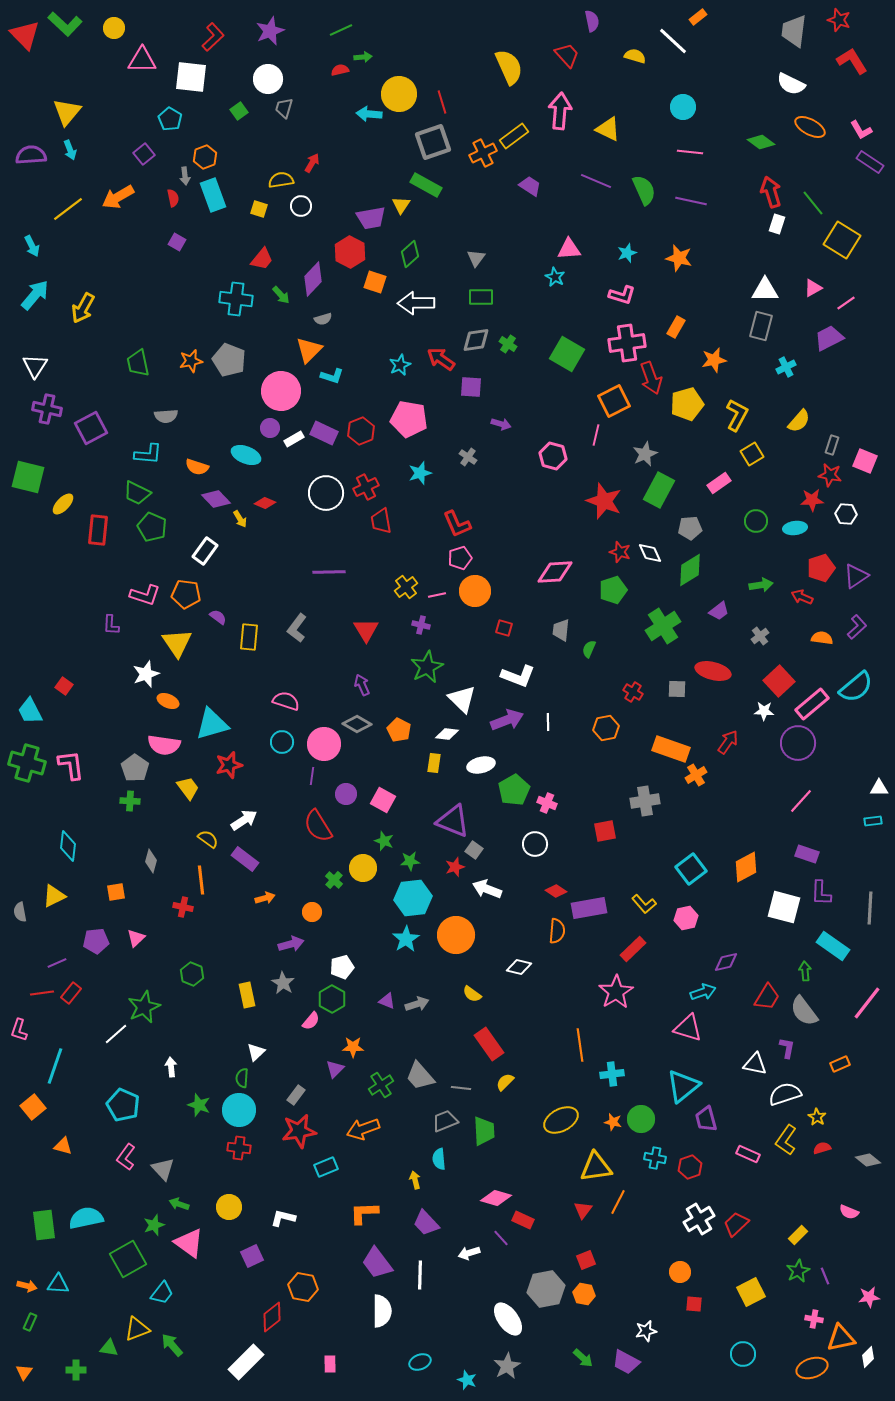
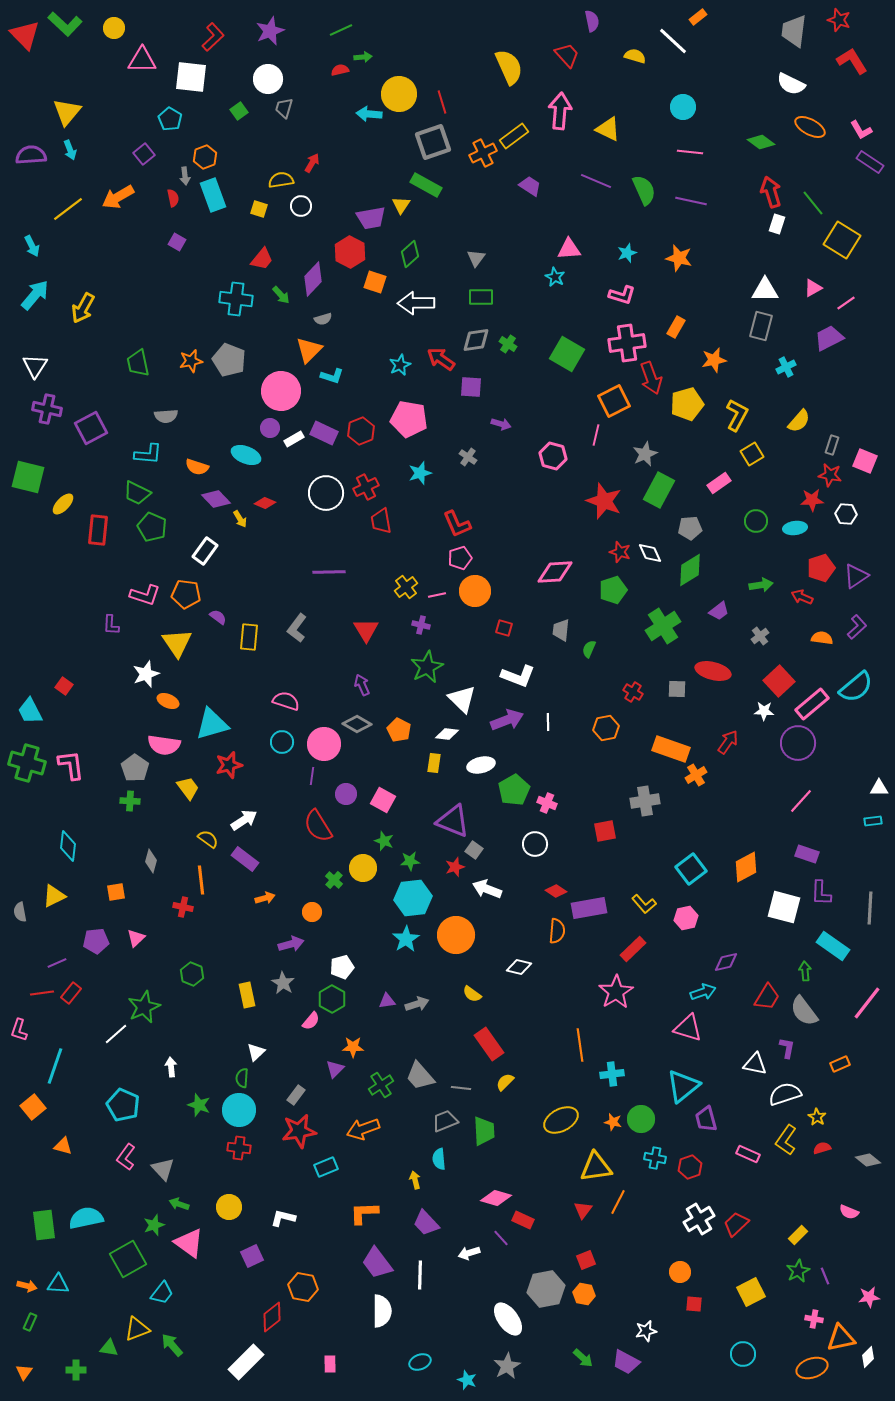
purple triangle at (387, 1001): rotated 30 degrees counterclockwise
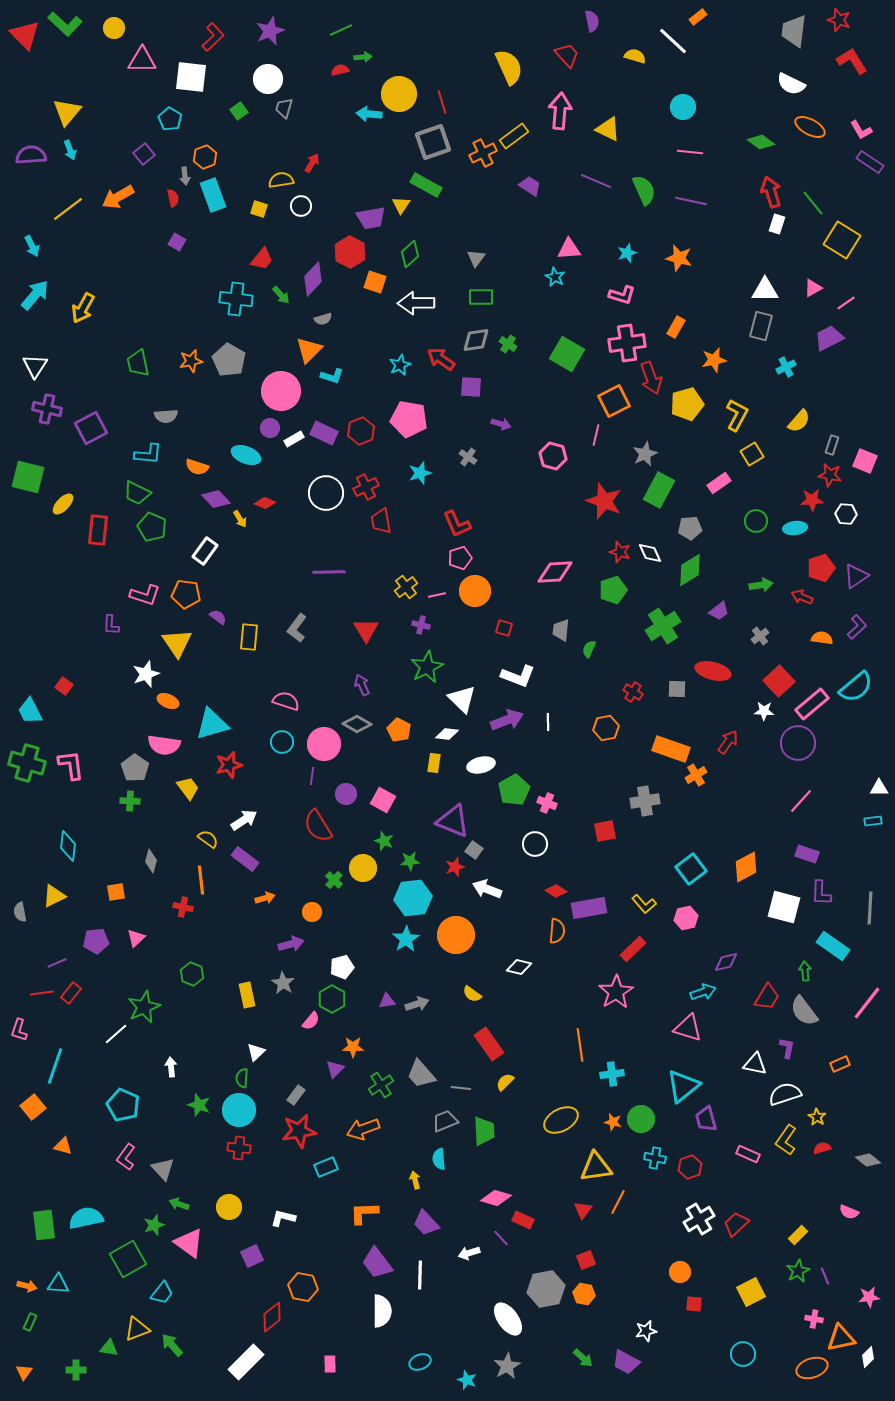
gray pentagon at (229, 360): rotated 8 degrees clockwise
gray trapezoid at (420, 1076): moved 1 px right, 2 px up
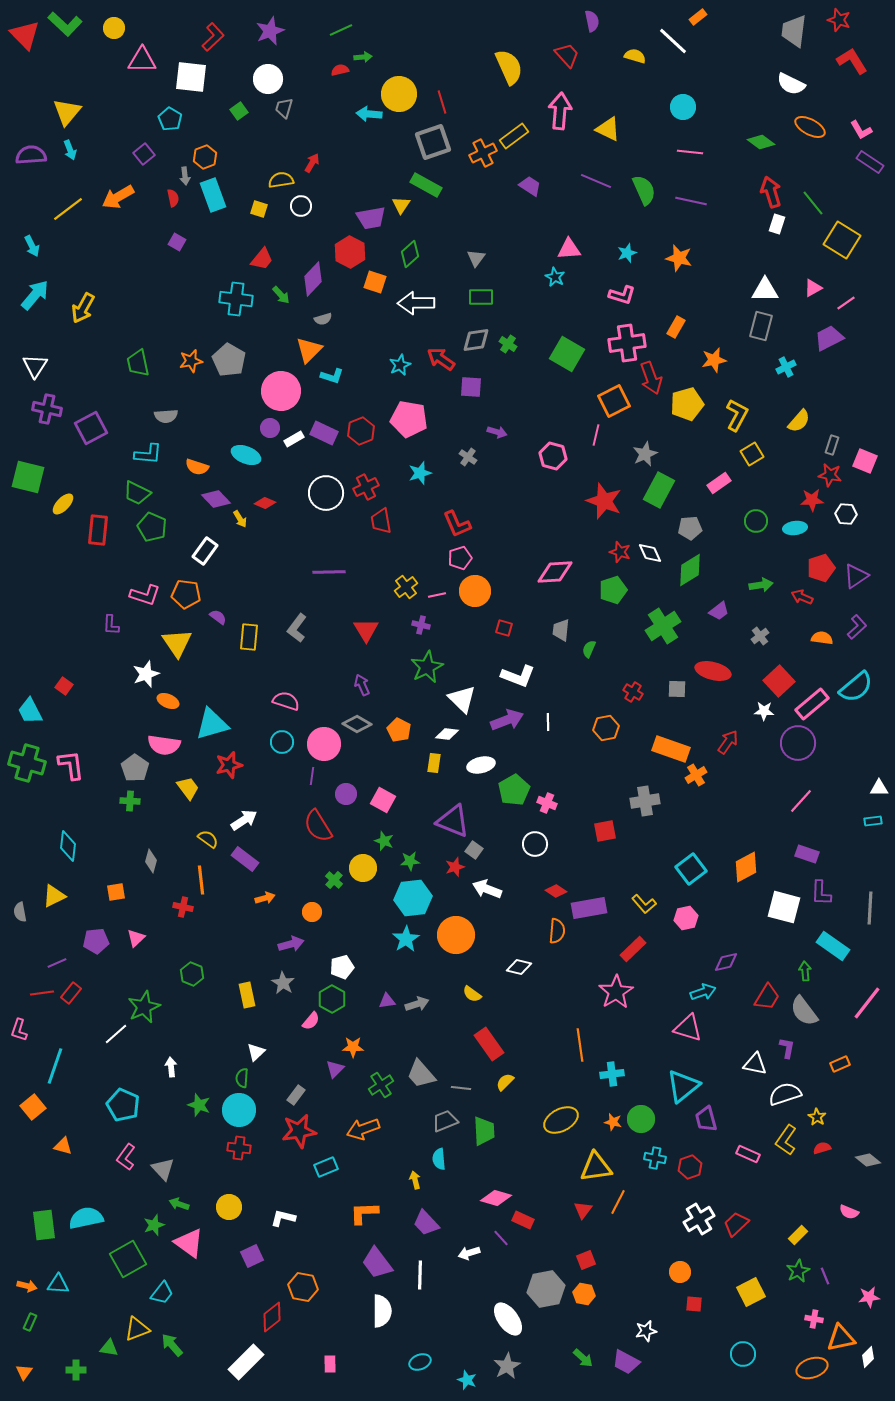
purple arrow at (501, 424): moved 4 px left, 8 px down
